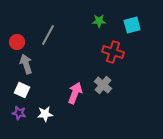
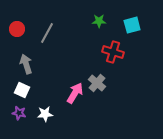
gray line: moved 1 px left, 2 px up
red circle: moved 13 px up
gray cross: moved 6 px left, 2 px up
pink arrow: rotated 10 degrees clockwise
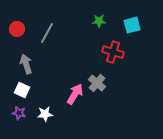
pink arrow: moved 1 px down
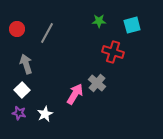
white square: rotated 21 degrees clockwise
white star: rotated 21 degrees counterclockwise
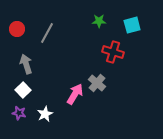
white square: moved 1 px right
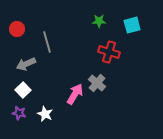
gray line: moved 9 px down; rotated 45 degrees counterclockwise
red cross: moved 4 px left
gray arrow: rotated 96 degrees counterclockwise
white star: rotated 21 degrees counterclockwise
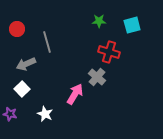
gray cross: moved 6 px up
white square: moved 1 px left, 1 px up
purple star: moved 9 px left, 1 px down
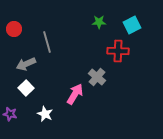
green star: moved 1 px down
cyan square: rotated 12 degrees counterclockwise
red circle: moved 3 px left
red cross: moved 9 px right, 1 px up; rotated 15 degrees counterclockwise
white square: moved 4 px right, 1 px up
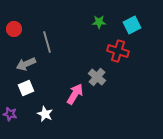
red cross: rotated 15 degrees clockwise
white square: rotated 21 degrees clockwise
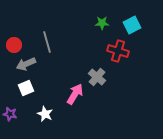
green star: moved 3 px right, 1 px down
red circle: moved 16 px down
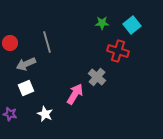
cyan square: rotated 12 degrees counterclockwise
red circle: moved 4 px left, 2 px up
